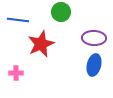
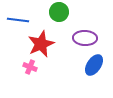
green circle: moved 2 px left
purple ellipse: moved 9 px left
blue ellipse: rotated 20 degrees clockwise
pink cross: moved 14 px right, 6 px up; rotated 24 degrees clockwise
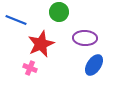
blue line: moved 2 px left; rotated 15 degrees clockwise
pink cross: moved 1 px down
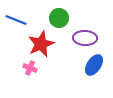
green circle: moved 6 px down
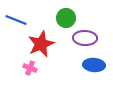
green circle: moved 7 px right
blue ellipse: rotated 60 degrees clockwise
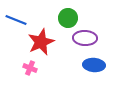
green circle: moved 2 px right
red star: moved 2 px up
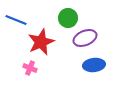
purple ellipse: rotated 25 degrees counterclockwise
blue ellipse: rotated 10 degrees counterclockwise
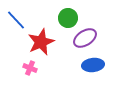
blue line: rotated 25 degrees clockwise
purple ellipse: rotated 10 degrees counterclockwise
blue ellipse: moved 1 px left
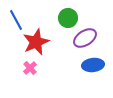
blue line: rotated 15 degrees clockwise
red star: moved 5 px left
pink cross: rotated 24 degrees clockwise
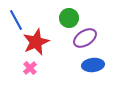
green circle: moved 1 px right
